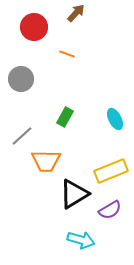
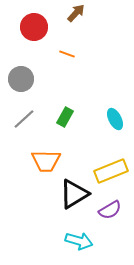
gray line: moved 2 px right, 17 px up
cyan arrow: moved 2 px left, 1 px down
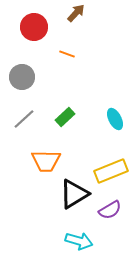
gray circle: moved 1 px right, 2 px up
green rectangle: rotated 18 degrees clockwise
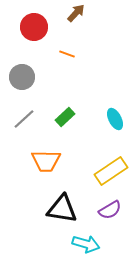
yellow rectangle: rotated 12 degrees counterclockwise
black triangle: moved 12 px left, 15 px down; rotated 40 degrees clockwise
cyan arrow: moved 7 px right, 3 px down
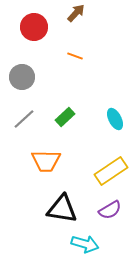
orange line: moved 8 px right, 2 px down
cyan arrow: moved 1 px left
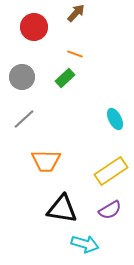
orange line: moved 2 px up
green rectangle: moved 39 px up
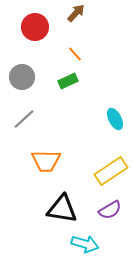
red circle: moved 1 px right
orange line: rotated 28 degrees clockwise
green rectangle: moved 3 px right, 3 px down; rotated 18 degrees clockwise
